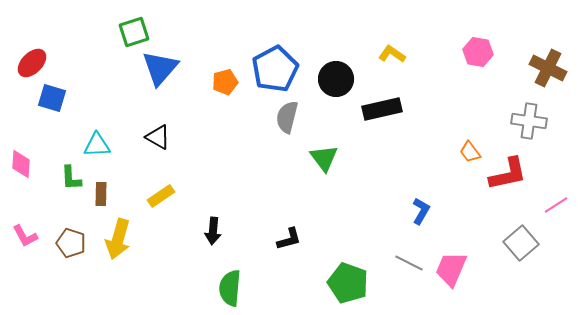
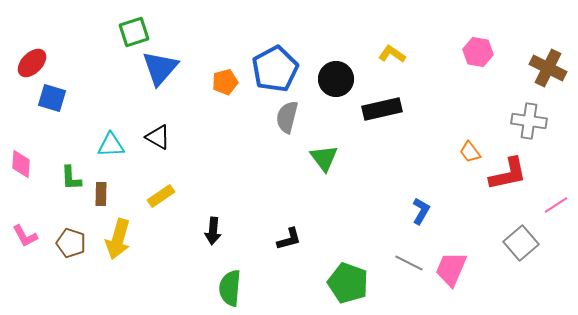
cyan triangle: moved 14 px right
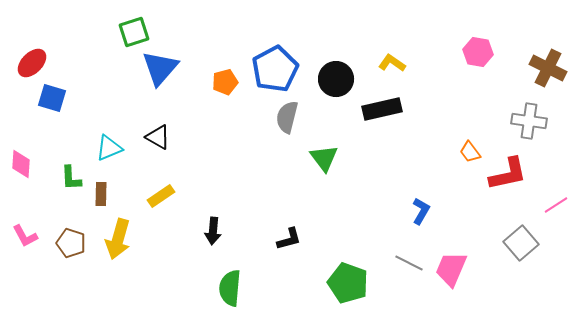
yellow L-shape: moved 9 px down
cyan triangle: moved 2 px left, 3 px down; rotated 20 degrees counterclockwise
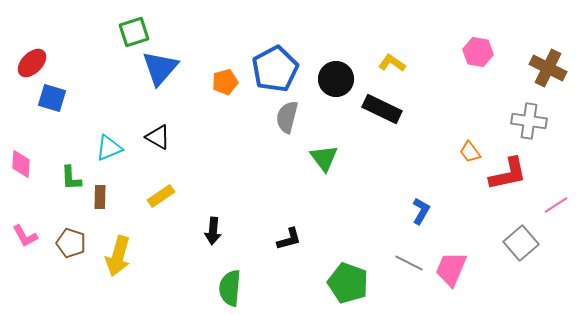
black rectangle: rotated 39 degrees clockwise
brown rectangle: moved 1 px left, 3 px down
yellow arrow: moved 17 px down
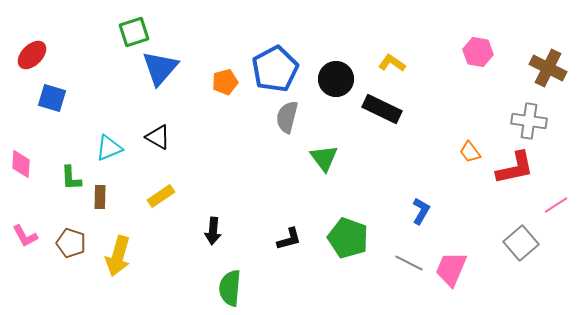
red ellipse: moved 8 px up
red L-shape: moved 7 px right, 6 px up
green pentagon: moved 45 px up
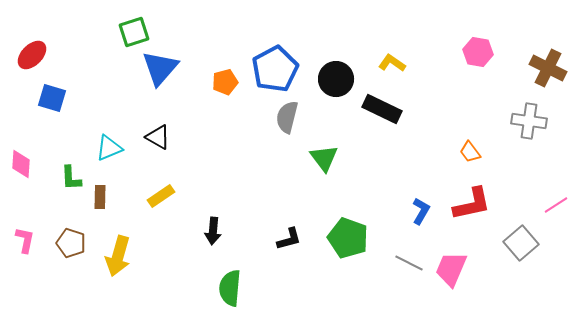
red L-shape: moved 43 px left, 36 px down
pink L-shape: moved 4 px down; rotated 140 degrees counterclockwise
